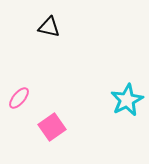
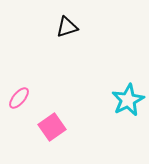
black triangle: moved 18 px right; rotated 30 degrees counterclockwise
cyan star: moved 1 px right
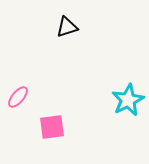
pink ellipse: moved 1 px left, 1 px up
pink square: rotated 28 degrees clockwise
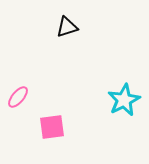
cyan star: moved 4 px left
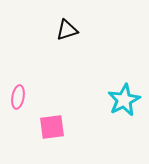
black triangle: moved 3 px down
pink ellipse: rotated 30 degrees counterclockwise
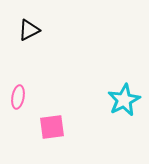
black triangle: moved 38 px left; rotated 10 degrees counterclockwise
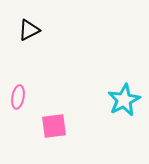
pink square: moved 2 px right, 1 px up
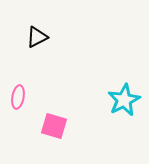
black triangle: moved 8 px right, 7 px down
pink square: rotated 24 degrees clockwise
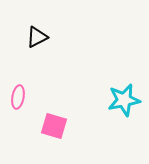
cyan star: rotated 16 degrees clockwise
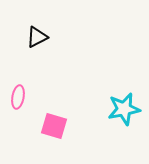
cyan star: moved 9 px down
